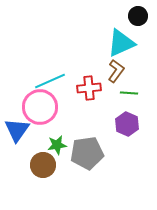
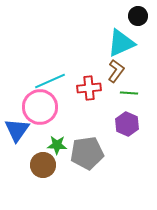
green star: rotated 12 degrees clockwise
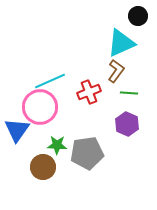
red cross: moved 4 px down; rotated 15 degrees counterclockwise
brown circle: moved 2 px down
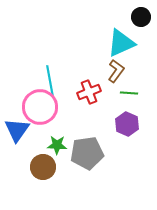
black circle: moved 3 px right, 1 px down
cyan line: rotated 76 degrees counterclockwise
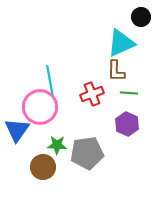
brown L-shape: rotated 145 degrees clockwise
red cross: moved 3 px right, 2 px down
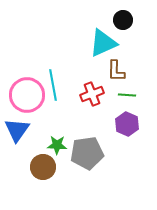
black circle: moved 18 px left, 3 px down
cyan triangle: moved 18 px left
cyan line: moved 3 px right, 4 px down
green line: moved 2 px left, 2 px down
pink circle: moved 13 px left, 12 px up
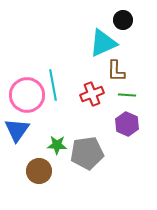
brown circle: moved 4 px left, 4 px down
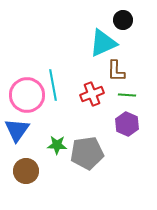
brown circle: moved 13 px left
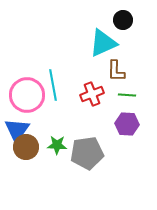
purple hexagon: rotated 20 degrees counterclockwise
brown circle: moved 24 px up
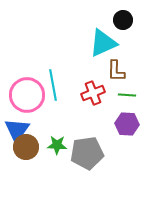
red cross: moved 1 px right, 1 px up
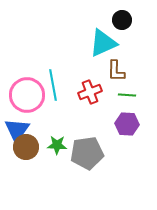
black circle: moved 1 px left
red cross: moved 3 px left, 1 px up
